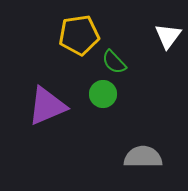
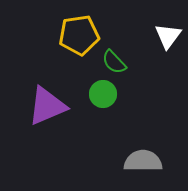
gray semicircle: moved 4 px down
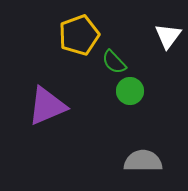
yellow pentagon: rotated 12 degrees counterclockwise
green circle: moved 27 px right, 3 px up
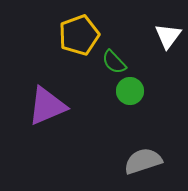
gray semicircle: rotated 18 degrees counterclockwise
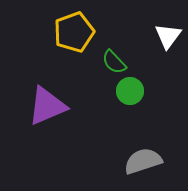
yellow pentagon: moved 5 px left, 3 px up
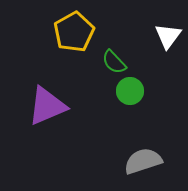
yellow pentagon: rotated 9 degrees counterclockwise
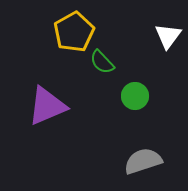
green semicircle: moved 12 px left
green circle: moved 5 px right, 5 px down
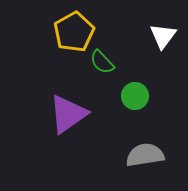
white triangle: moved 5 px left
purple triangle: moved 21 px right, 8 px down; rotated 12 degrees counterclockwise
gray semicircle: moved 2 px right, 6 px up; rotated 9 degrees clockwise
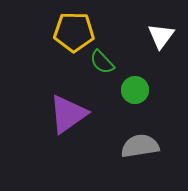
yellow pentagon: rotated 30 degrees clockwise
white triangle: moved 2 px left
green circle: moved 6 px up
gray semicircle: moved 5 px left, 9 px up
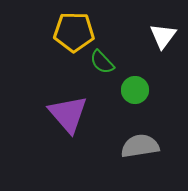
white triangle: moved 2 px right
purple triangle: rotated 36 degrees counterclockwise
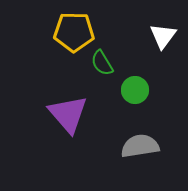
green semicircle: moved 1 px down; rotated 12 degrees clockwise
